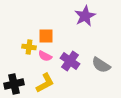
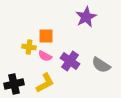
purple star: moved 1 px right, 1 px down
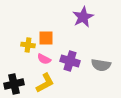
purple star: moved 3 px left
orange square: moved 2 px down
yellow cross: moved 1 px left, 2 px up
pink semicircle: moved 1 px left, 3 px down
purple cross: rotated 18 degrees counterclockwise
gray semicircle: rotated 24 degrees counterclockwise
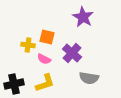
purple star: rotated 15 degrees counterclockwise
orange square: moved 1 px right, 1 px up; rotated 14 degrees clockwise
purple cross: moved 2 px right, 8 px up; rotated 24 degrees clockwise
gray semicircle: moved 12 px left, 13 px down
yellow L-shape: rotated 10 degrees clockwise
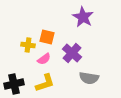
pink semicircle: rotated 64 degrees counterclockwise
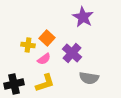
orange square: moved 1 px down; rotated 28 degrees clockwise
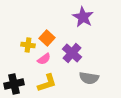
yellow L-shape: moved 2 px right
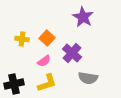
yellow cross: moved 6 px left, 6 px up
pink semicircle: moved 2 px down
gray semicircle: moved 1 px left
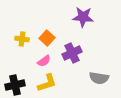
purple star: rotated 25 degrees counterclockwise
purple cross: rotated 24 degrees clockwise
gray semicircle: moved 11 px right
black cross: moved 1 px right, 1 px down
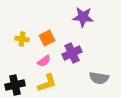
orange square: rotated 21 degrees clockwise
